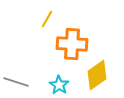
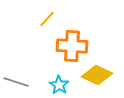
yellow line: rotated 12 degrees clockwise
orange cross: moved 2 px down
yellow diamond: rotated 60 degrees clockwise
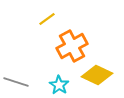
yellow line: rotated 12 degrees clockwise
orange cross: rotated 32 degrees counterclockwise
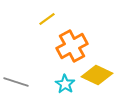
cyan star: moved 6 px right, 1 px up
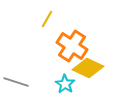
yellow line: rotated 24 degrees counterclockwise
orange cross: rotated 28 degrees counterclockwise
yellow diamond: moved 9 px left, 7 px up
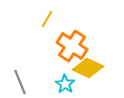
gray line: moved 4 px right; rotated 50 degrees clockwise
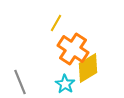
yellow line: moved 9 px right, 4 px down
orange cross: moved 1 px right, 3 px down
yellow diamond: rotated 56 degrees counterclockwise
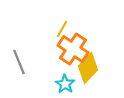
yellow line: moved 6 px right, 6 px down
yellow diamond: rotated 16 degrees counterclockwise
gray line: moved 1 px left, 20 px up
